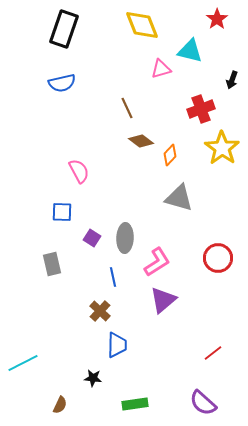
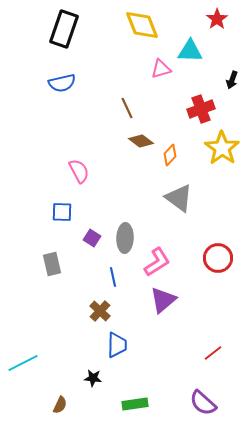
cyan triangle: rotated 12 degrees counterclockwise
gray triangle: rotated 20 degrees clockwise
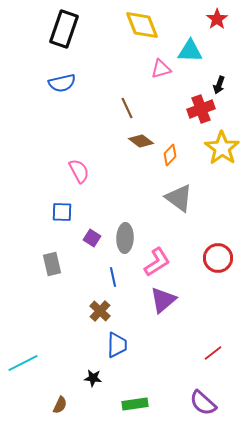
black arrow: moved 13 px left, 5 px down
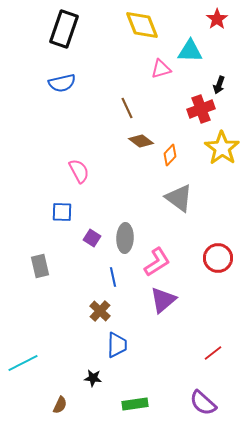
gray rectangle: moved 12 px left, 2 px down
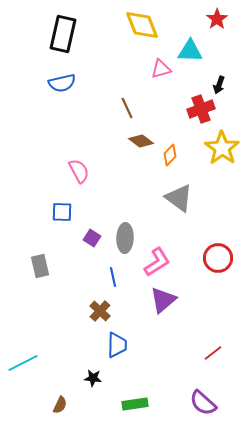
black rectangle: moved 1 px left, 5 px down; rotated 6 degrees counterclockwise
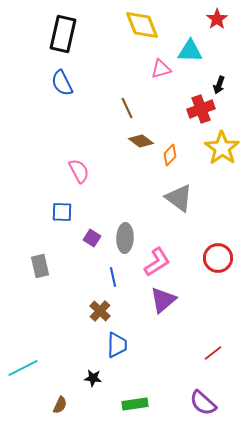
blue semicircle: rotated 76 degrees clockwise
cyan line: moved 5 px down
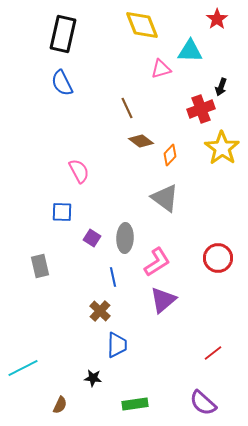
black arrow: moved 2 px right, 2 px down
gray triangle: moved 14 px left
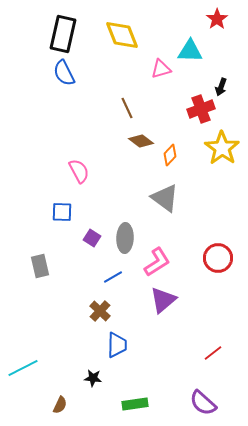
yellow diamond: moved 20 px left, 10 px down
blue semicircle: moved 2 px right, 10 px up
blue line: rotated 72 degrees clockwise
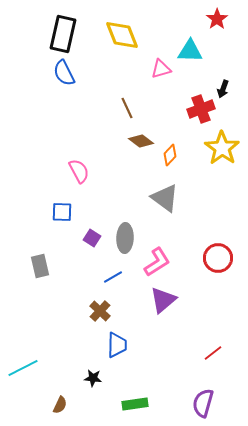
black arrow: moved 2 px right, 2 px down
purple semicircle: rotated 64 degrees clockwise
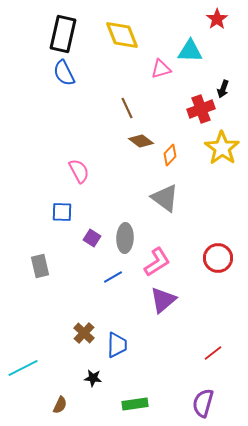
brown cross: moved 16 px left, 22 px down
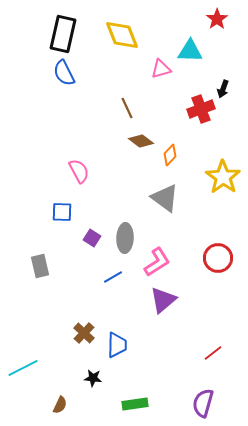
yellow star: moved 1 px right, 29 px down
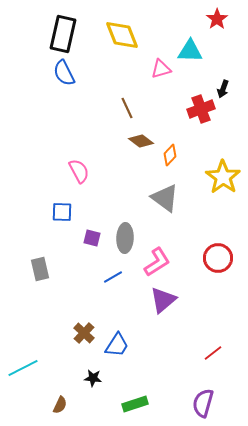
purple square: rotated 18 degrees counterclockwise
gray rectangle: moved 3 px down
blue trapezoid: rotated 32 degrees clockwise
green rectangle: rotated 10 degrees counterclockwise
